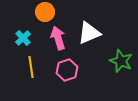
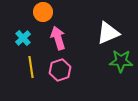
orange circle: moved 2 px left
white triangle: moved 19 px right
green star: rotated 20 degrees counterclockwise
pink hexagon: moved 7 px left
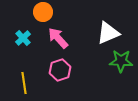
pink arrow: rotated 25 degrees counterclockwise
yellow line: moved 7 px left, 16 px down
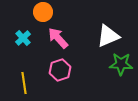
white triangle: moved 3 px down
green star: moved 3 px down
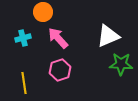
cyan cross: rotated 28 degrees clockwise
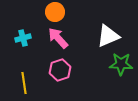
orange circle: moved 12 px right
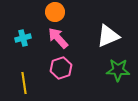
green star: moved 3 px left, 6 px down
pink hexagon: moved 1 px right, 2 px up
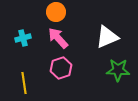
orange circle: moved 1 px right
white triangle: moved 1 px left, 1 px down
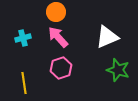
pink arrow: moved 1 px up
green star: rotated 15 degrees clockwise
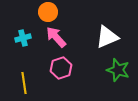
orange circle: moved 8 px left
pink arrow: moved 2 px left
